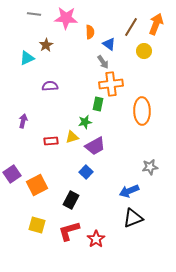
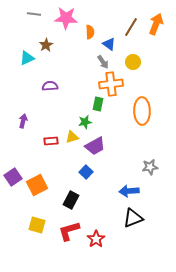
yellow circle: moved 11 px left, 11 px down
purple square: moved 1 px right, 3 px down
blue arrow: rotated 18 degrees clockwise
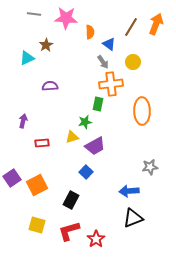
red rectangle: moved 9 px left, 2 px down
purple square: moved 1 px left, 1 px down
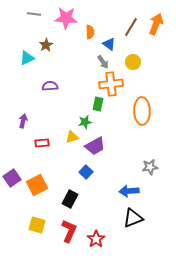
black rectangle: moved 1 px left, 1 px up
red L-shape: rotated 130 degrees clockwise
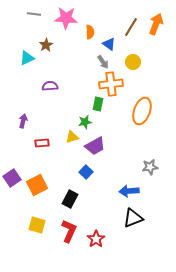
orange ellipse: rotated 20 degrees clockwise
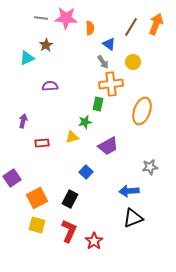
gray line: moved 7 px right, 4 px down
orange semicircle: moved 4 px up
purple trapezoid: moved 13 px right
orange square: moved 13 px down
red star: moved 2 px left, 2 px down
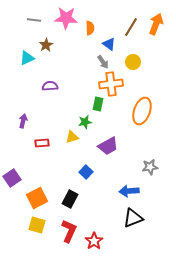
gray line: moved 7 px left, 2 px down
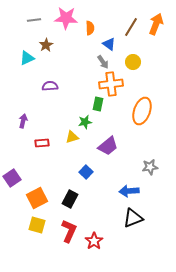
gray line: rotated 16 degrees counterclockwise
purple trapezoid: rotated 10 degrees counterclockwise
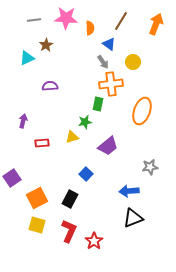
brown line: moved 10 px left, 6 px up
blue square: moved 2 px down
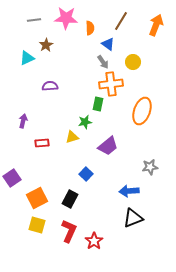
orange arrow: moved 1 px down
blue triangle: moved 1 px left
